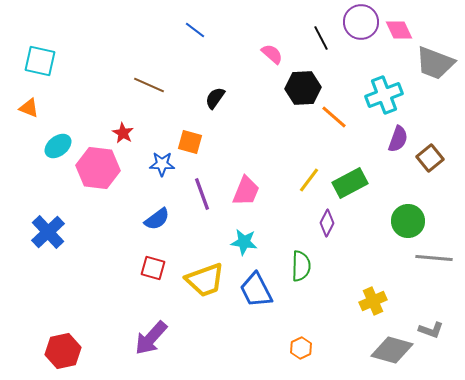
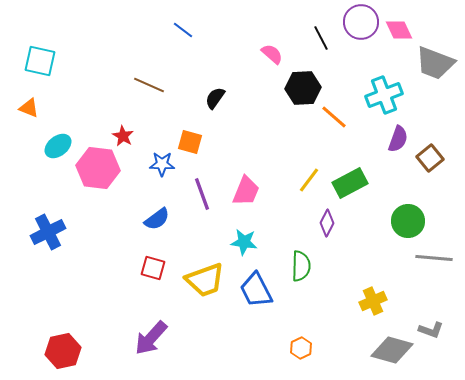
blue line: moved 12 px left
red star: moved 3 px down
blue cross: rotated 16 degrees clockwise
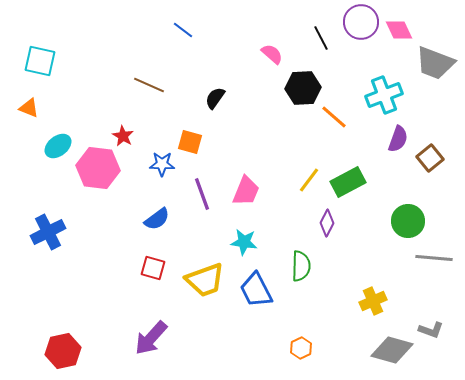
green rectangle: moved 2 px left, 1 px up
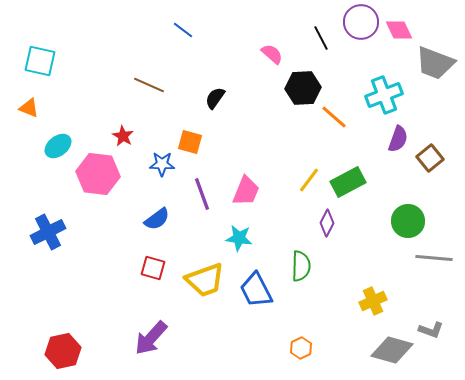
pink hexagon: moved 6 px down
cyan star: moved 5 px left, 4 px up
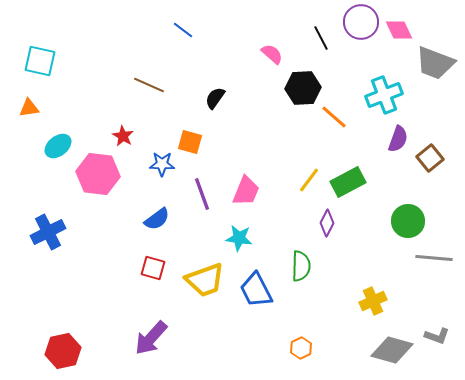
orange triangle: rotated 30 degrees counterclockwise
gray L-shape: moved 6 px right, 6 px down
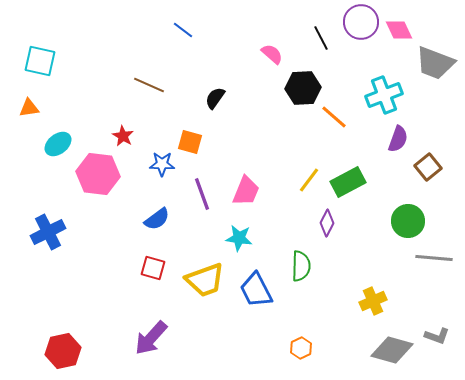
cyan ellipse: moved 2 px up
brown square: moved 2 px left, 9 px down
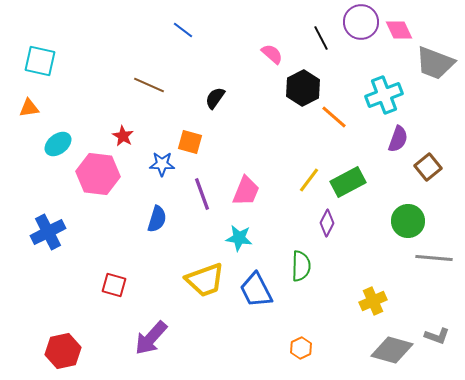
black hexagon: rotated 24 degrees counterclockwise
blue semicircle: rotated 36 degrees counterclockwise
red square: moved 39 px left, 17 px down
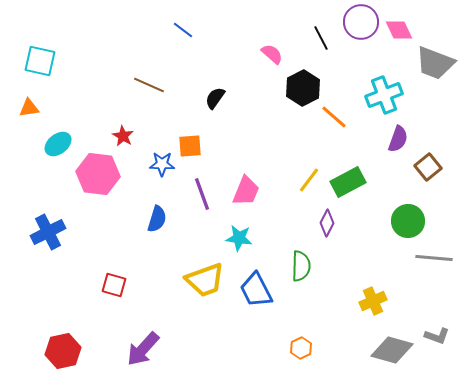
orange square: moved 4 px down; rotated 20 degrees counterclockwise
purple arrow: moved 8 px left, 11 px down
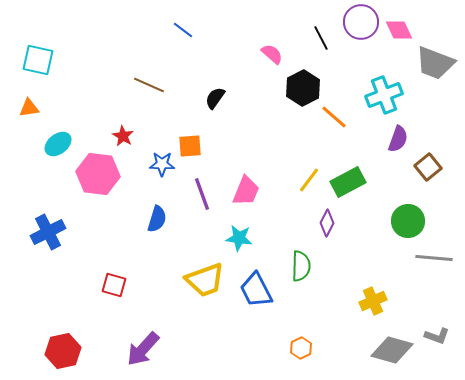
cyan square: moved 2 px left, 1 px up
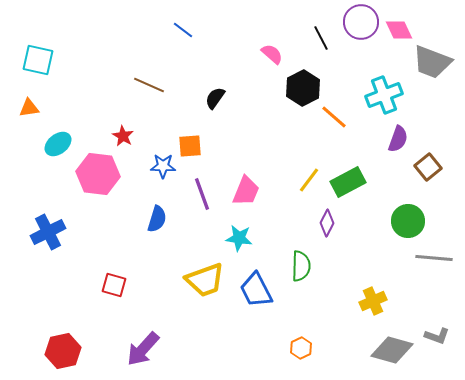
gray trapezoid: moved 3 px left, 1 px up
blue star: moved 1 px right, 2 px down
